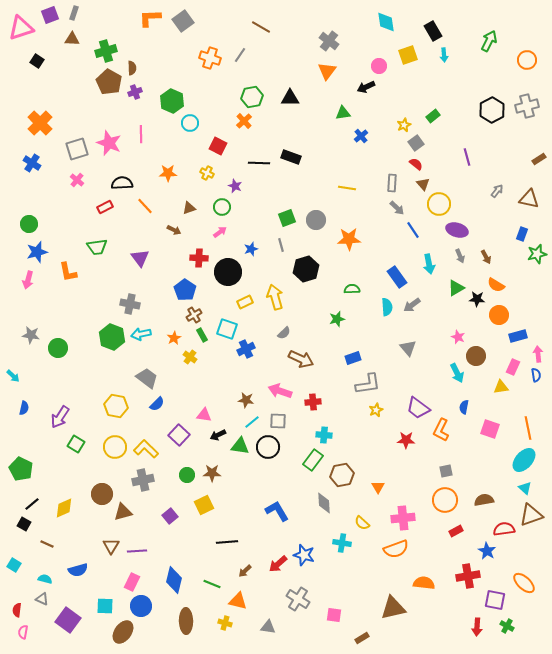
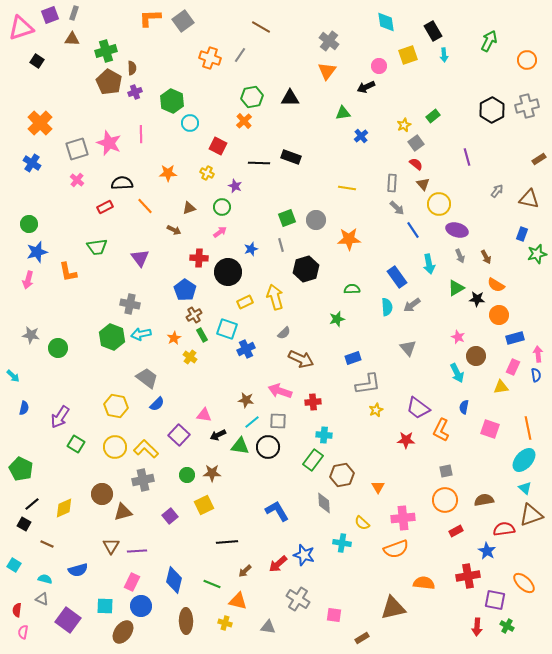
blue rectangle at (518, 336): moved 3 px left, 2 px down
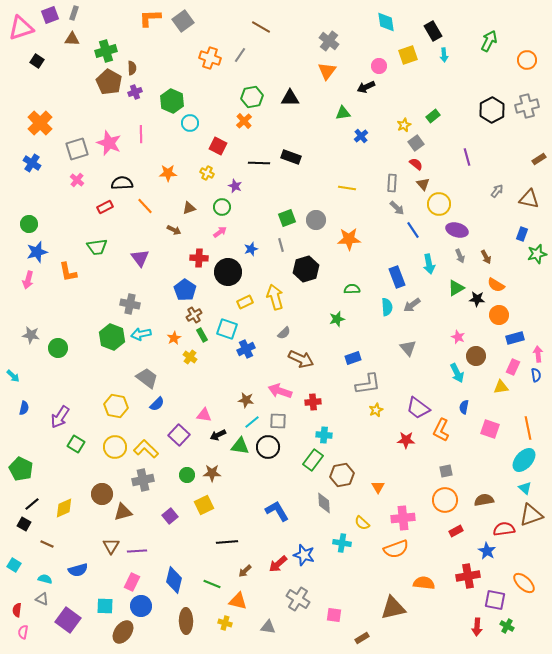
blue rectangle at (397, 277): rotated 15 degrees clockwise
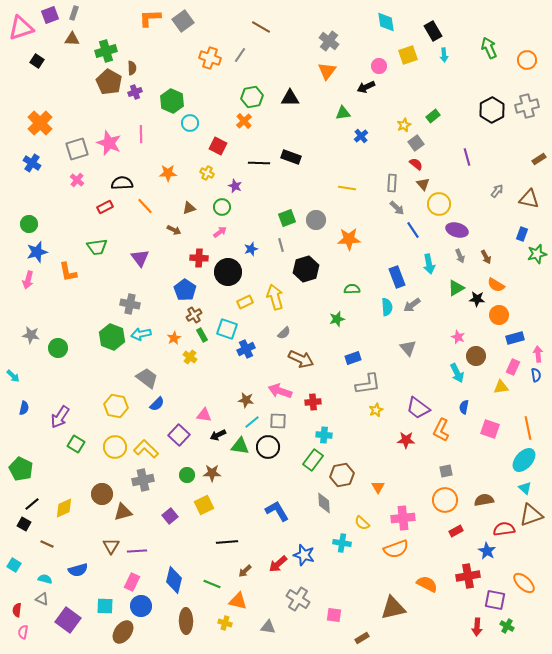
green arrow at (489, 41): moved 7 px down; rotated 50 degrees counterclockwise
orange semicircle at (424, 583): moved 3 px right, 1 px down; rotated 20 degrees clockwise
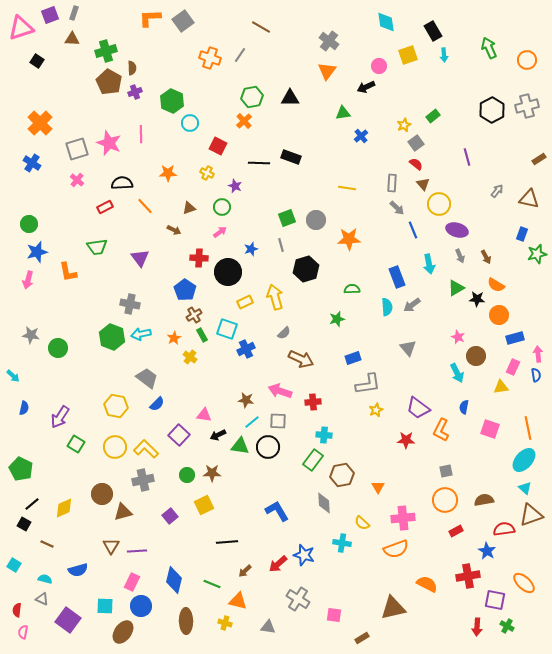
blue line at (413, 230): rotated 12 degrees clockwise
